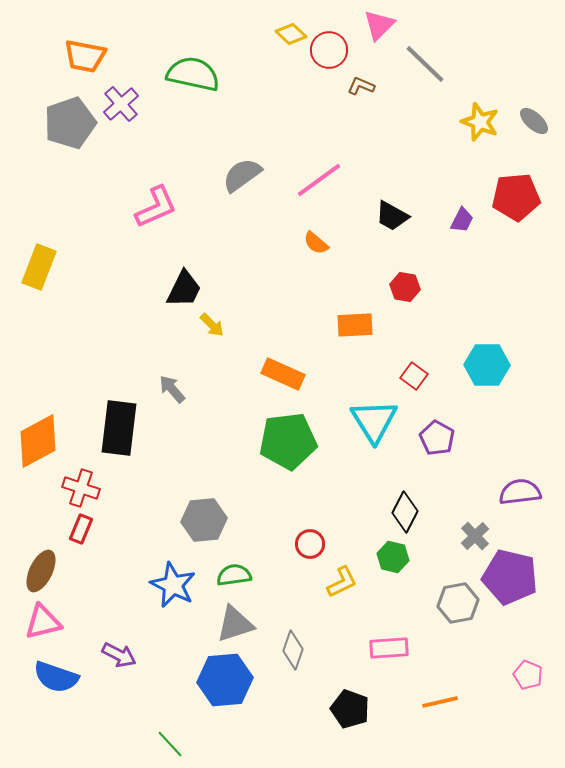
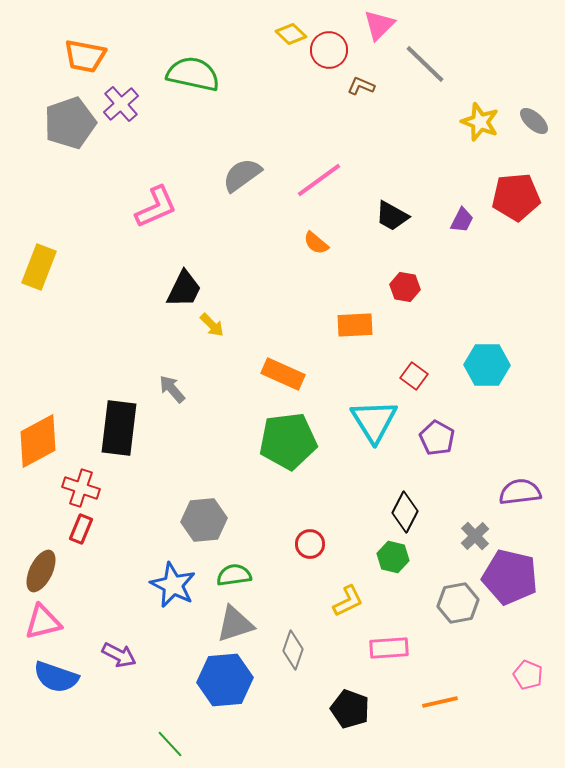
yellow L-shape at (342, 582): moved 6 px right, 19 px down
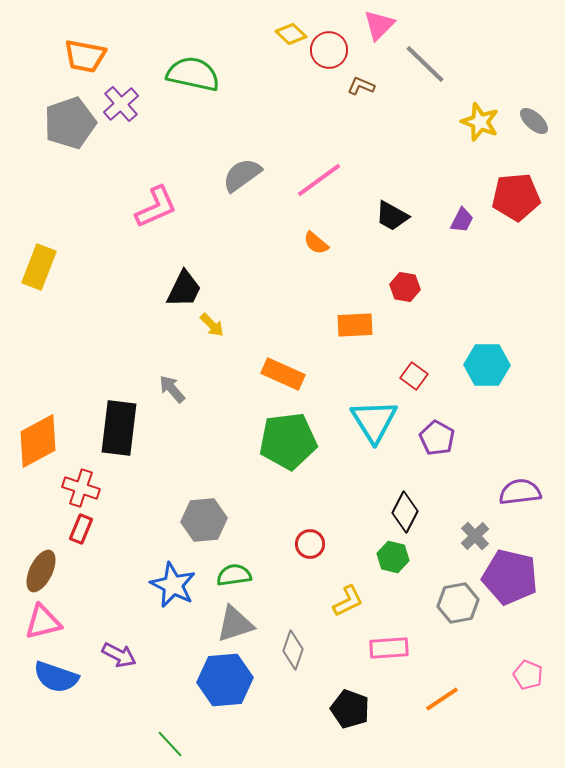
orange line at (440, 702): moved 2 px right, 3 px up; rotated 21 degrees counterclockwise
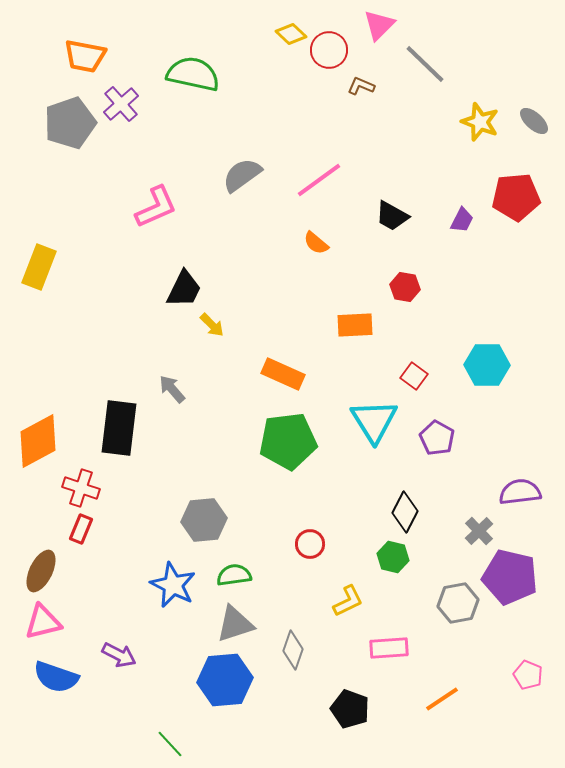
gray cross at (475, 536): moved 4 px right, 5 px up
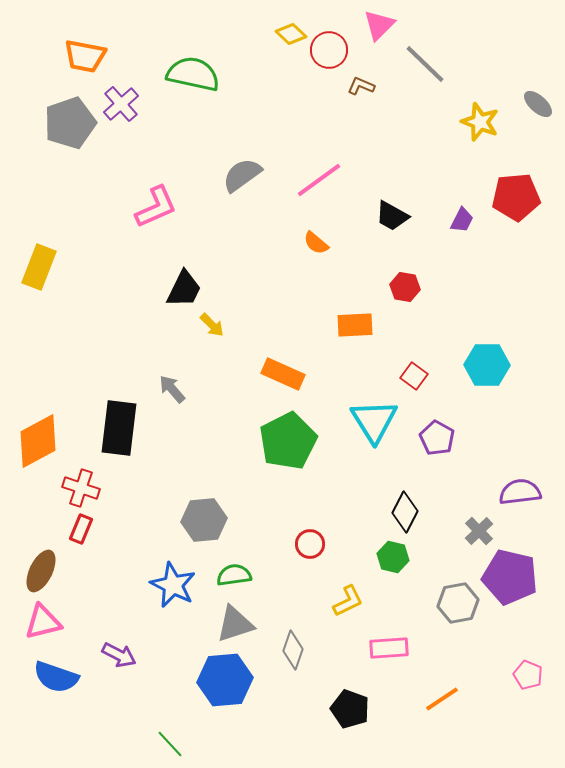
gray ellipse at (534, 121): moved 4 px right, 17 px up
green pentagon at (288, 441): rotated 20 degrees counterclockwise
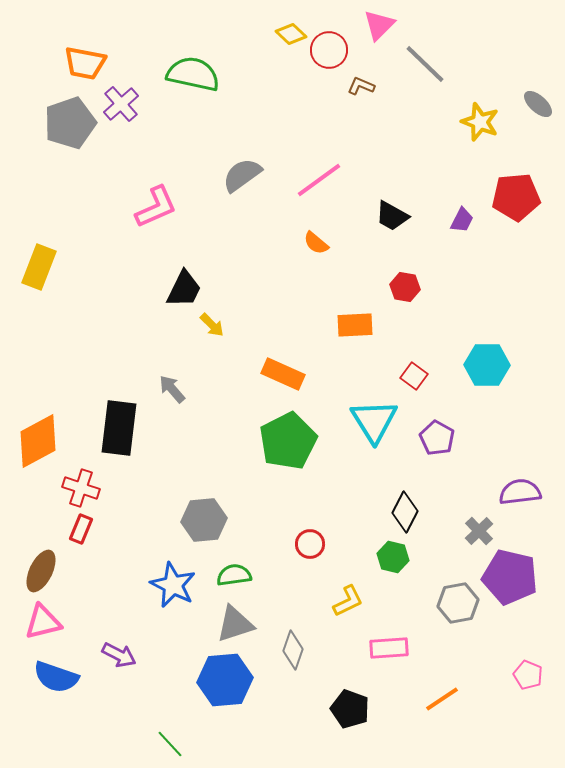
orange trapezoid at (85, 56): moved 7 px down
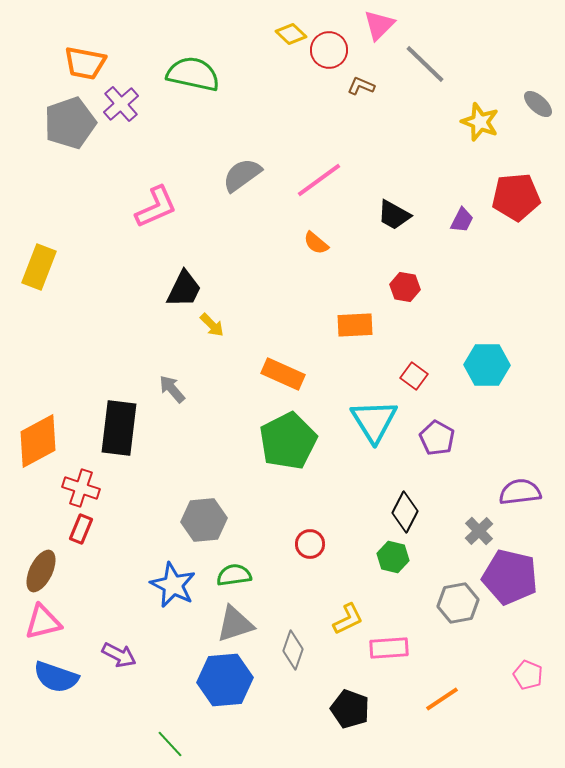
black trapezoid at (392, 216): moved 2 px right, 1 px up
yellow L-shape at (348, 601): moved 18 px down
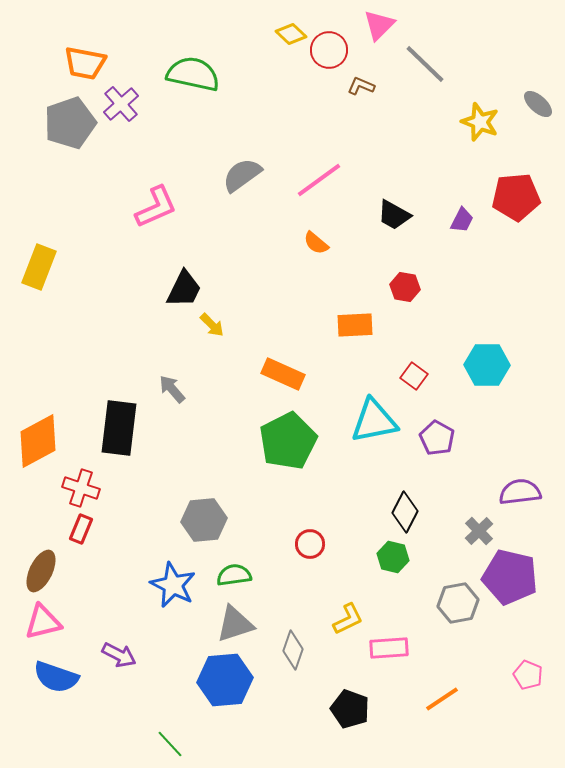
cyan triangle at (374, 421): rotated 51 degrees clockwise
